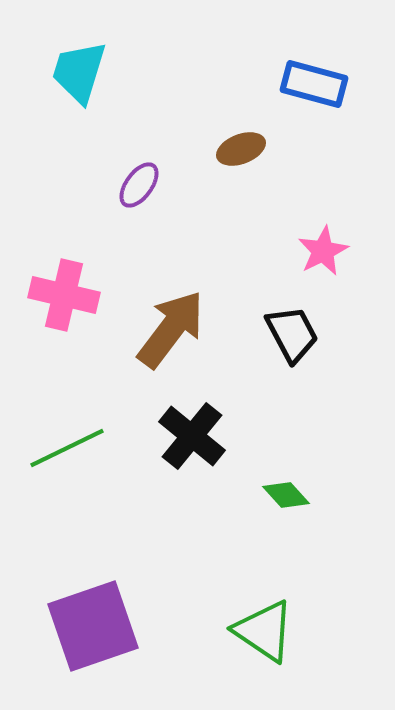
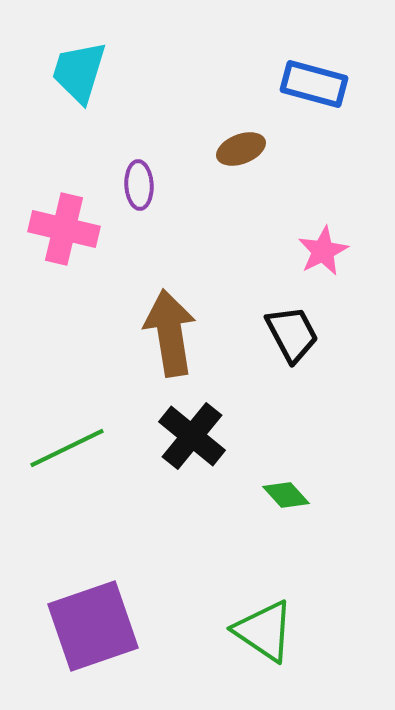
purple ellipse: rotated 39 degrees counterclockwise
pink cross: moved 66 px up
brown arrow: moved 1 px left, 4 px down; rotated 46 degrees counterclockwise
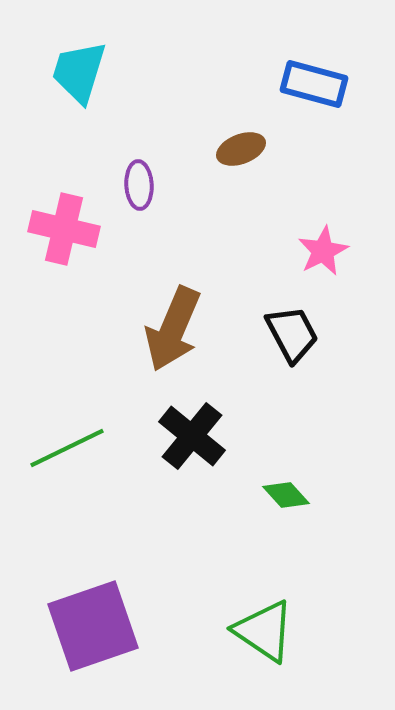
brown arrow: moved 3 px right, 4 px up; rotated 148 degrees counterclockwise
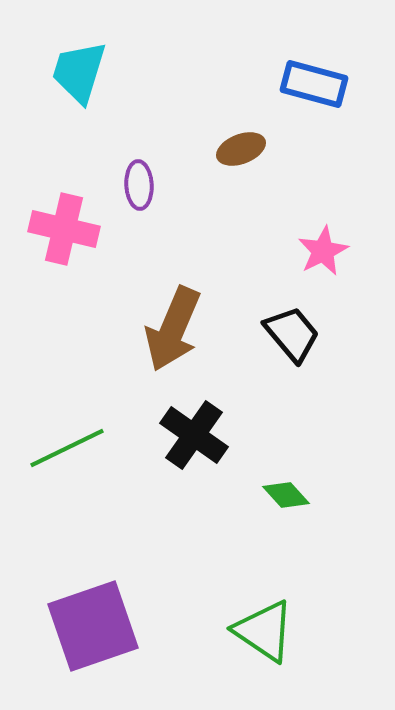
black trapezoid: rotated 12 degrees counterclockwise
black cross: moved 2 px right, 1 px up; rotated 4 degrees counterclockwise
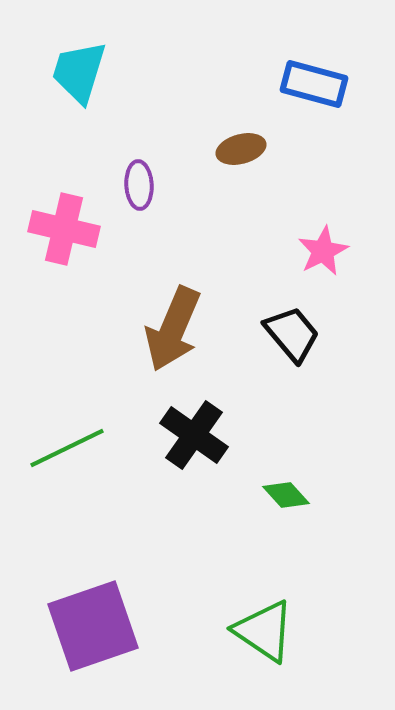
brown ellipse: rotated 6 degrees clockwise
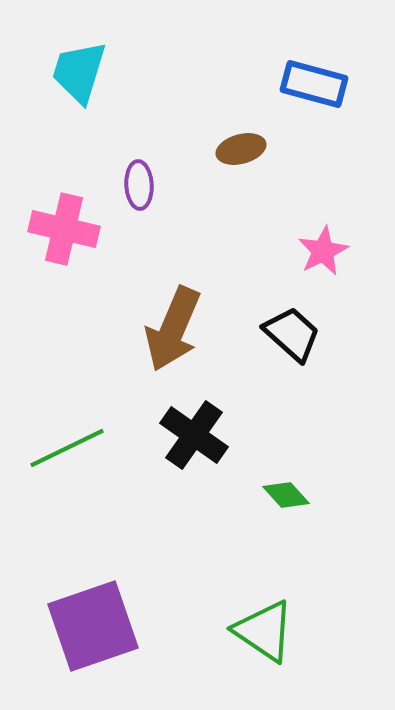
black trapezoid: rotated 8 degrees counterclockwise
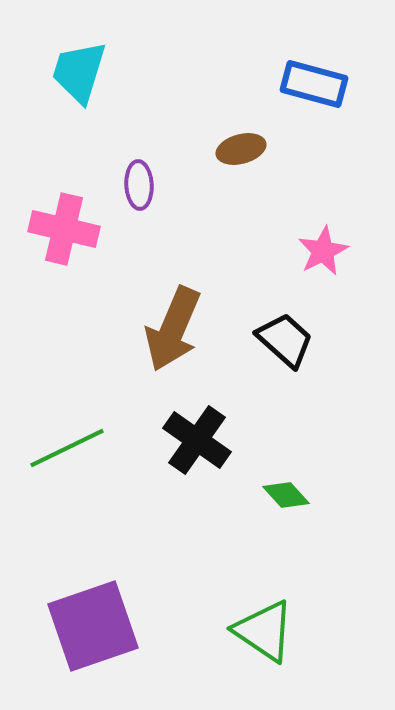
black trapezoid: moved 7 px left, 6 px down
black cross: moved 3 px right, 5 px down
